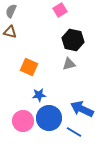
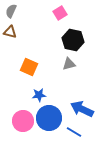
pink square: moved 3 px down
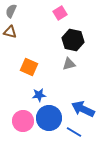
blue arrow: moved 1 px right
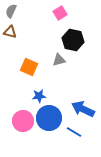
gray triangle: moved 10 px left, 4 px up
blue star: moved 1 px down
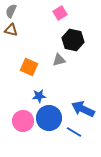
brown triangle: moved 1 px right, 2 px up
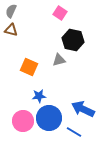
pink square: rotated 24 degrees counterclockwise
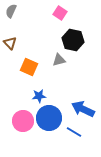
brown triangle: moved 1 px left, 13 px down; rotated 32 degrees clockwise
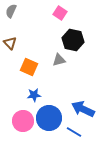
blue star: moved 5 px left, 1 px up
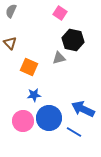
gray triangle: moved 2 px up
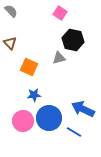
gray semicircle: rotated 112 degrees clockwise
